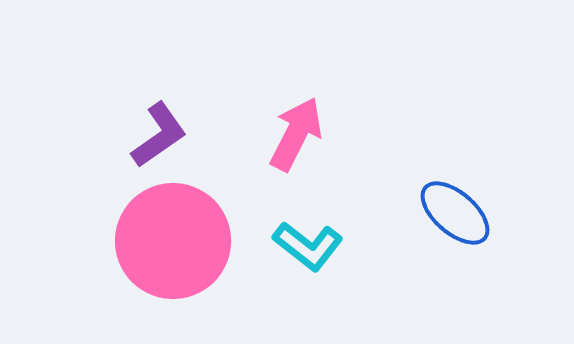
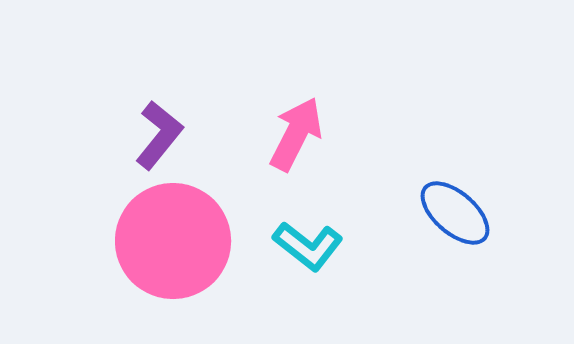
purple L-shape: rotated 16 degrees counterclockwise
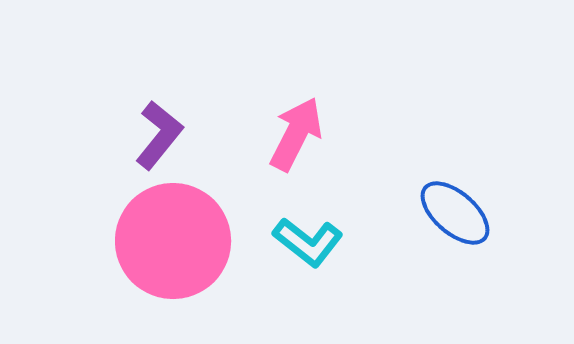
cyan L-shape: moved 4 px up
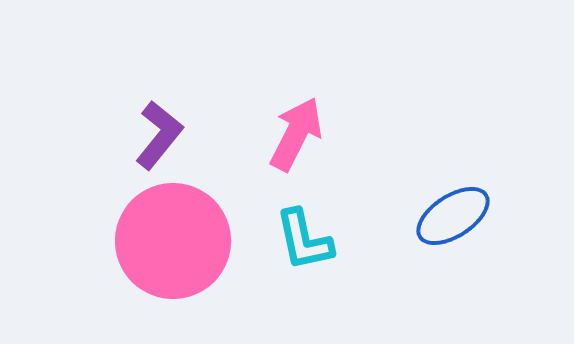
blue ellipse: moved 2 px left, 3 px down; rotated 74 degrees counterclockwise
cyan L-shape: moved 4 px left, 2 px up; rotated 40 degrees clockwise
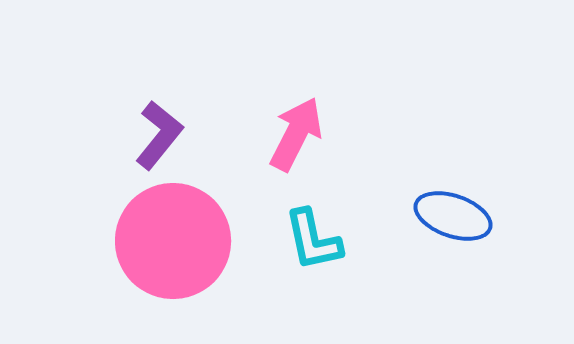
blue ellipse: rotated 52 degrees clockwise
cyan L-shape: moved 9 px right
